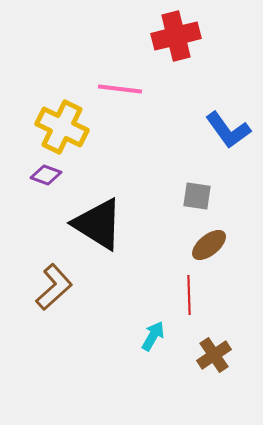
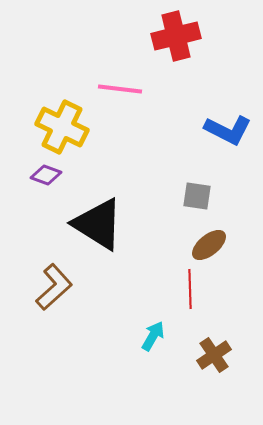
blue L-shape: rotated 27 degrees counterclockwise
red line: moved 1 px right, 6 px up
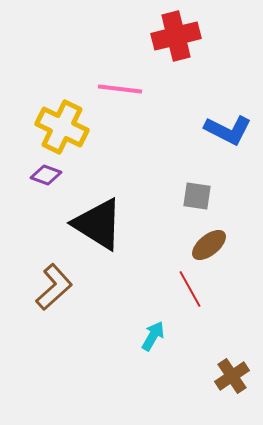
red line: rotated 27 degrees counterclockwise
brown cross: moved 18 px right, 21 px down
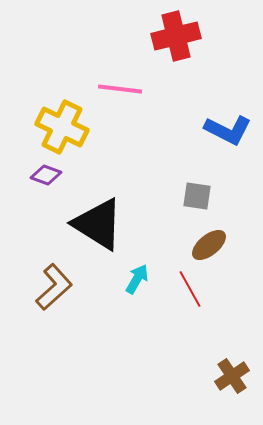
cyan arrow: moved 16 px left, 57 px up
